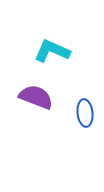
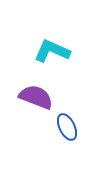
blue ellipse: moved 18 px left, 14 px down; rotated 20 degrees counterclockwise
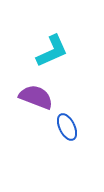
cyan L-shape: rotated 132 degrees clockwise
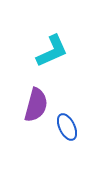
purple semicircle: moved 8 px down; rotated 84 degrees clockwise
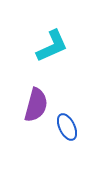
cyan L-shape: moved 5 px up
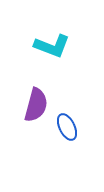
cyan L-shape: rotated 45 degrees clockwise
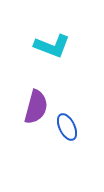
purple semicircle: moved 2 px down
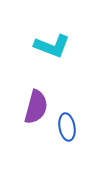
blue ellipse: rotated 16 degrees clockwise
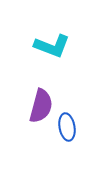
purple semicircle: moved 5 px right, 1 px up
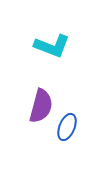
blue ellipse: rotated 32 degrees clockwise
